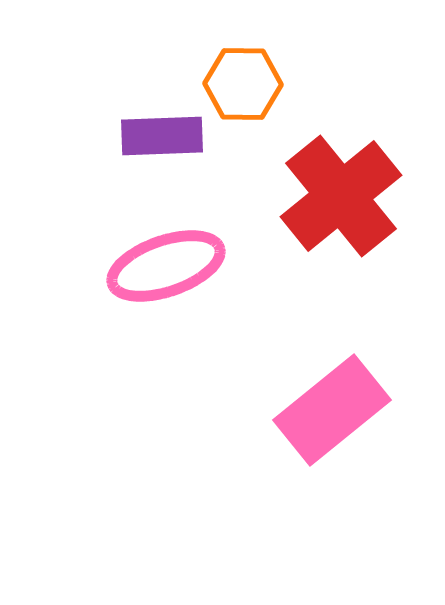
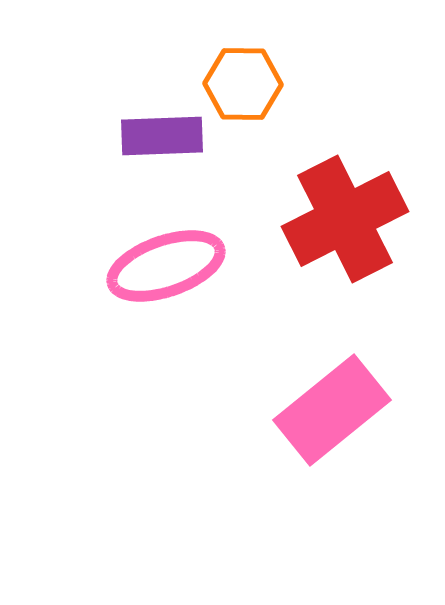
red cross: moved 4 px right, 23 px down; rotated 12 degrees clockwise
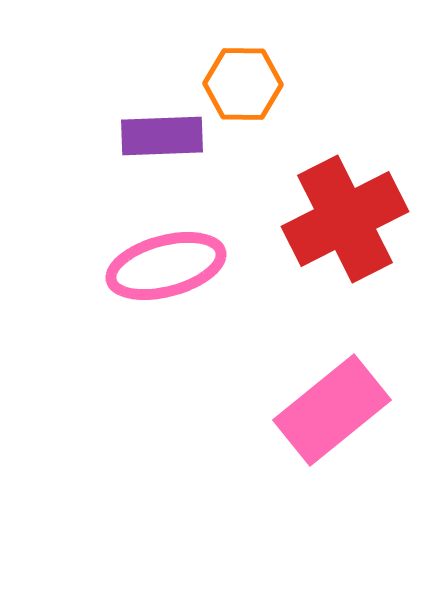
pink ellipse: rotated 4 degrees clockwise
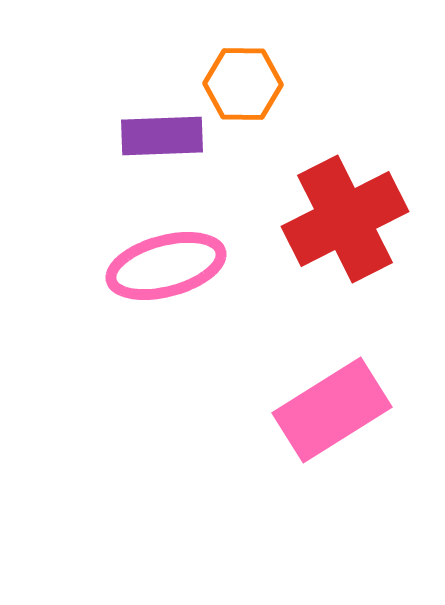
pink rectangle: rotated 7 degrees clockwise
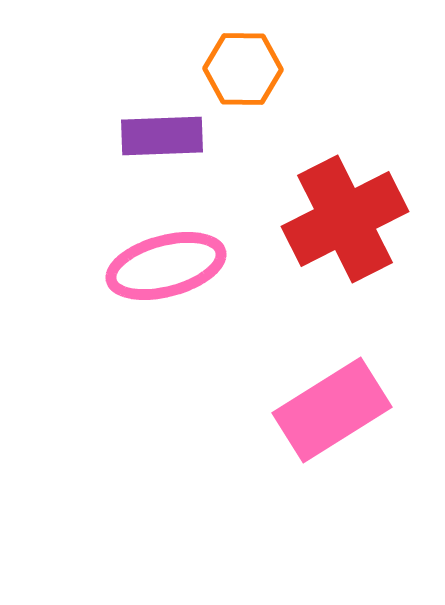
orange hexagon: moved 15 px up
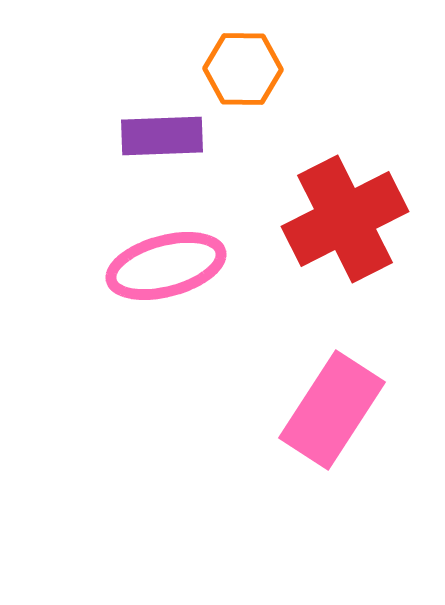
pink rectangle: rotated 25 degrees counterclockwise
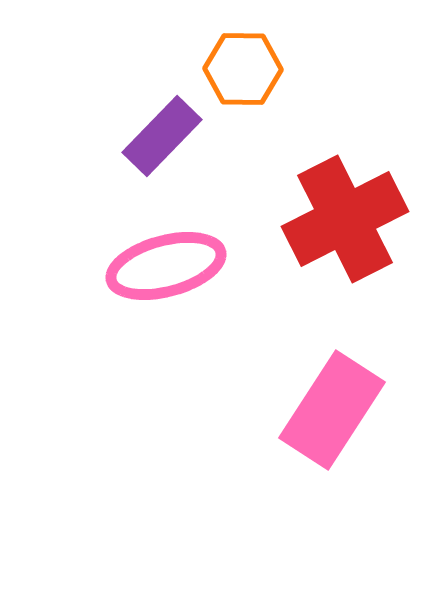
purple rectangle: rotated 44 degrees counterclockwise
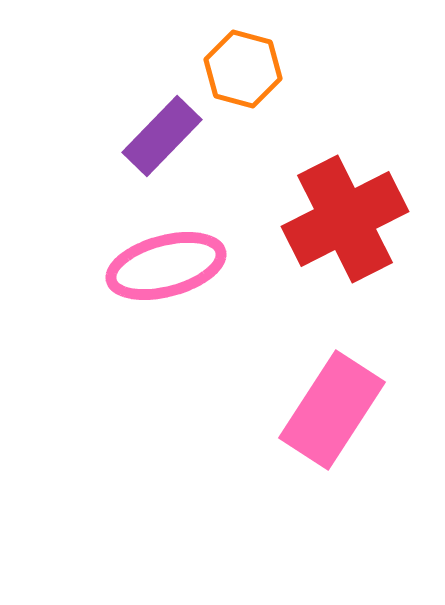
orange hexagon: rotated 14 degrees clockwise
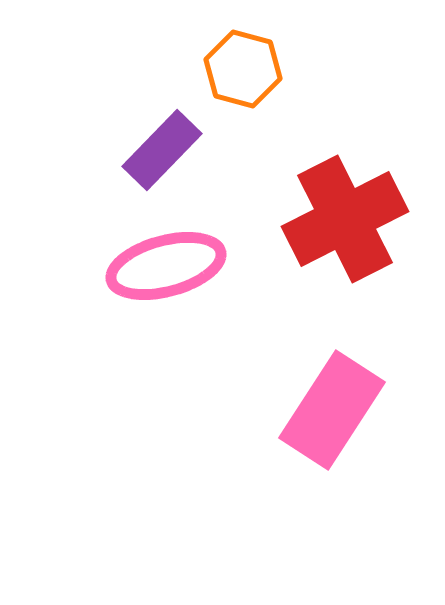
purple rectangle: moved 14 px down
